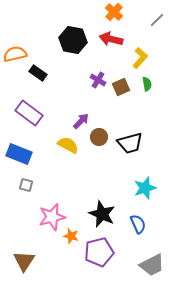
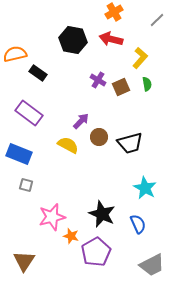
orange cross: rotated 18 degrees clockwise
cyan star: rotated 25 degrees counterclockwise
purple pentagon: moved 3 px left; rotated 16 degrees counterclockwise
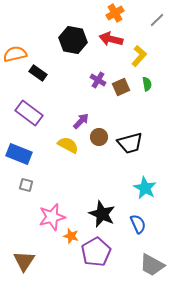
orange cross: moved 1 px right, 1 px down
yellow L-shape: moved 1 px left, 2 px up
gray trapezoid: rotated 56 degrees clockwise
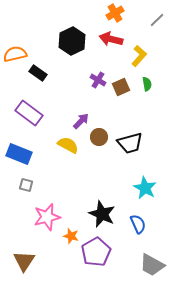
black hexagon: moved 1 px left, 1 px down; rotated 24 degrees clockwise
pink star: moved 5 px left
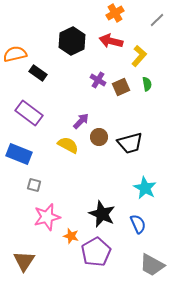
red arrow: moved 2 px down
gray square: moved 8 px right
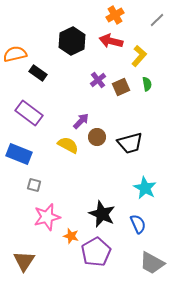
orange cross: moved 2 px down
purple cross: rotated 21 degrees clockwise
brown circle: moved 2 px left
gray trapezoid: moved 2 px up
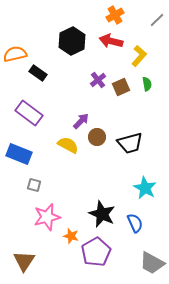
blue semicircle: moved 3 px left, 1 px up
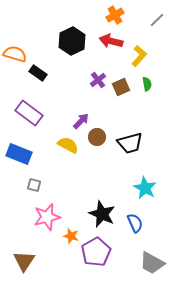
orange semicircle: rotated 30 degrees clockwise
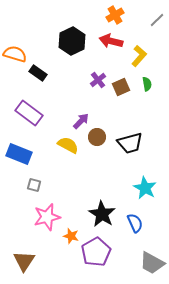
black star: rotated 8 degrees clockwise
